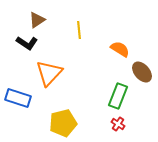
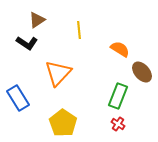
orange triangle: moved 9 px right
blue rectangle: rotated 40 degrees clockwise
yellow pentagon: rotated 24 degrees counterclockwise
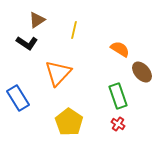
yellow line: moved 5 px left; rotated 18 degrees clockwise
green rectangle: rotated 40 degrees counterclockwise
yellow pentagon: moved 6 px right, 1 px up
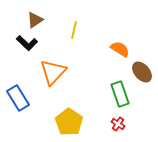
brown triangle: moved 2 px left
black L-shape: rotated 10 degrees clockwise
orange triangle: moved 5 px left, 1 px up
green rectangle: moved 2 px right, 2 px up
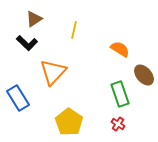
brown triangle: moved 1 px left, 1 px up
brown ellipse: moved 2 px right, 3 px down
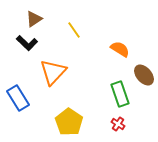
yellow line: rotated 48 degrees counterclockwise
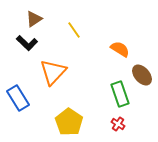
brown ellipse: moved 2 px left
